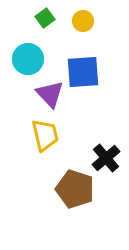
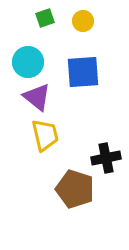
green square: rotated 18 degrees clockwise
cyan circle: moved 3 px down
purple triangle: moved 13 px left, 3 px down; rotated 8 degrees counterclockwise
black cross: rotated 28 degrees clockwise
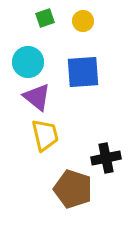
brown pentagon: moved 2 px left
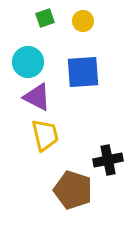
purple triangle: rotated 12 degrees counterclockwise
black cross: moved 2 px right, 2 px down
brown pentagon: moved 1 px down
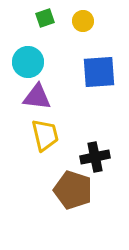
blue square: moved 16 px right
purple triangle: rotated 20 degrees counterclockwise
black cross: moved 13 px left, 3 px up
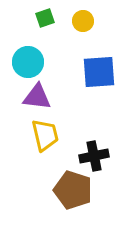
black cross: moved 1 px left, 1 px up
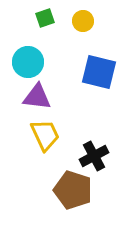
blue square: rotated 18 degrees clockwise
yellow trapezoid: rotated 12 degrees counterclockwise
black cross: rotated 16 degrees counterclockwise
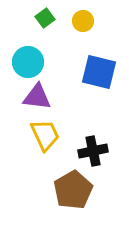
green square: rotated 18 degrees counterclockwise
black cross: moved 1 px left, 5 px up; rotated 16 degrees clockwise
brown pentagon: rotated 24 degrees clockwise
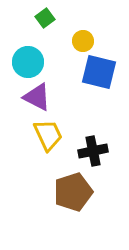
yellow circle: moved 20 px down
purple triangle: rotated 20 degrees clockwise
yellow trapezoid: moved 3 px right
brown pentagon: moved 2 px down; rotated 12 degrees clockwise
